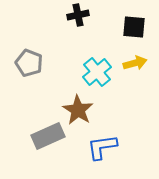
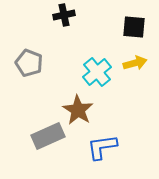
black cross: moved 14 px left
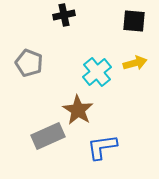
black square: moved 6 px up
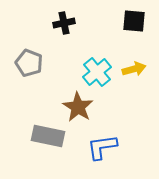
black cross: moved 8 px down
yellow arrow: moved 1 px left, 6 px down
brown star: moved 3 px up
gray rectangle: rotated 36 degrees clockwise
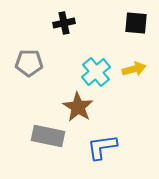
black square: moved 2 px right, 2 px down
gray pentagon: rotated 20 degrees counterclockwise
cyan cross: moved 1 px left
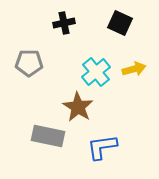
black square: moved 16 px left; rotated 20 degrees clockwise
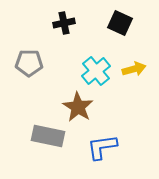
cyan cross: moved 1 px up
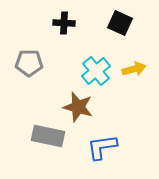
black cross: rotated 15 degrees clockwise
brown star: rotated 16 degrees counterclockwise
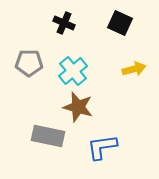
black cross: rotated 20 degrees clockwise
cyan cross: moved 23 px left
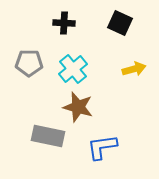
black cross: rotated 20 degrees counterclockwise
cyan cross: moved 2 px up
